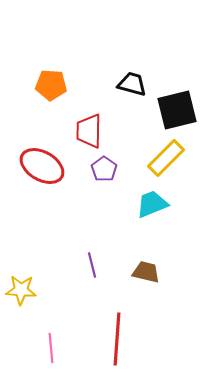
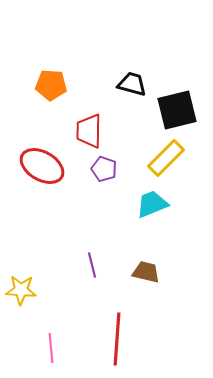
purple pentagon: rotated 15 degrees counterclockwise
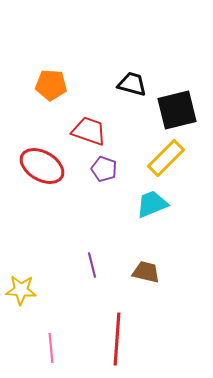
red trapezoid: rotated 108 degrees clockwise
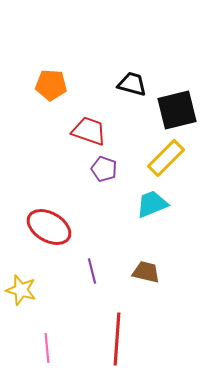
red ellipse: moved 7 px right, 61 px down
purple line: moved 6 px down
yellow star: rotated 12 degrees clockwise
pink line: moved 4 px left
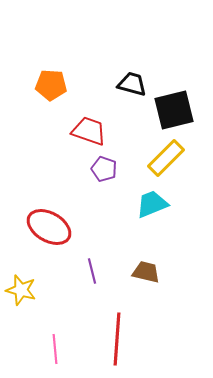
black square: moved 3 px left
pink line: moved 8 px right, 1 px down
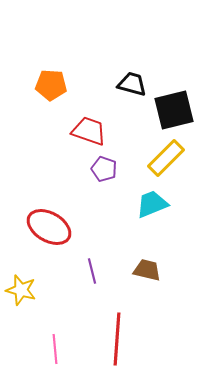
brown trapezoid: moved 1 px right, 2 px up
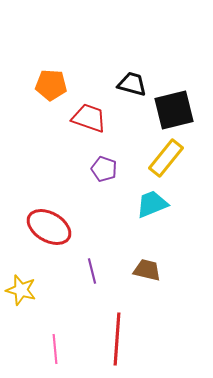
red trapezoid: moved 13 px up
yellow rectangle: rotated 6 degrees counterclockwise
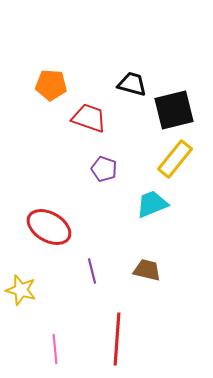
yellow rectangle: moved 9 px right, 1 px down
